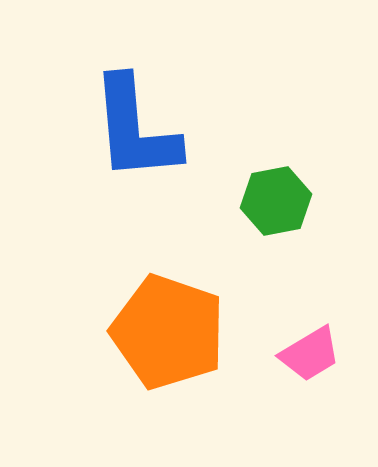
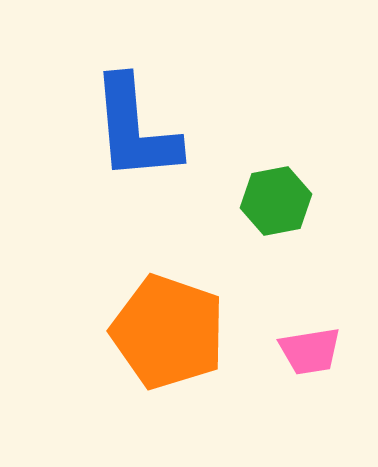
pink trapezoid: moved 3 px up; rotated 22 degrees clockwise
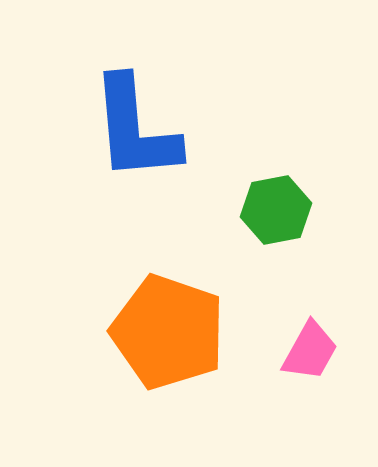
green hexagon: moved 9 px down
pink trapezoid: rotated 52 degrees counterclockwise
